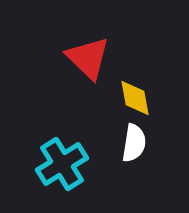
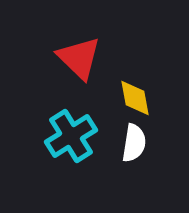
red triangle: moved 9 px left
cyan cross: moved 9 px right, 28 px up
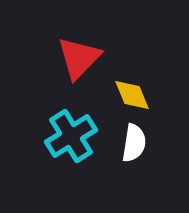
red triangle: rotated 30 degrees clockwise
yellow diamond: moved 3 px left, 3 px up; rotated 12 degrees counterclockwise
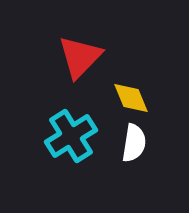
red triangle: moved 1 px right, 1 px up
yellow diamond: moved 1 px left, 3 px down
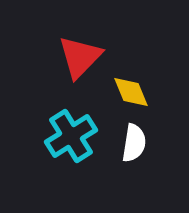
yellow diamond: moved 6 px up
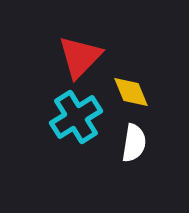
cyan cross: moved 5 px right, 19 px up
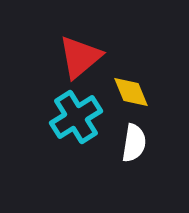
red triangle: rotated 6 degrees clockwise
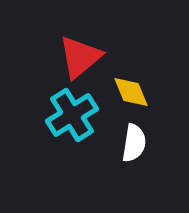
cyan cross: moved 4 px left, 2 px up
